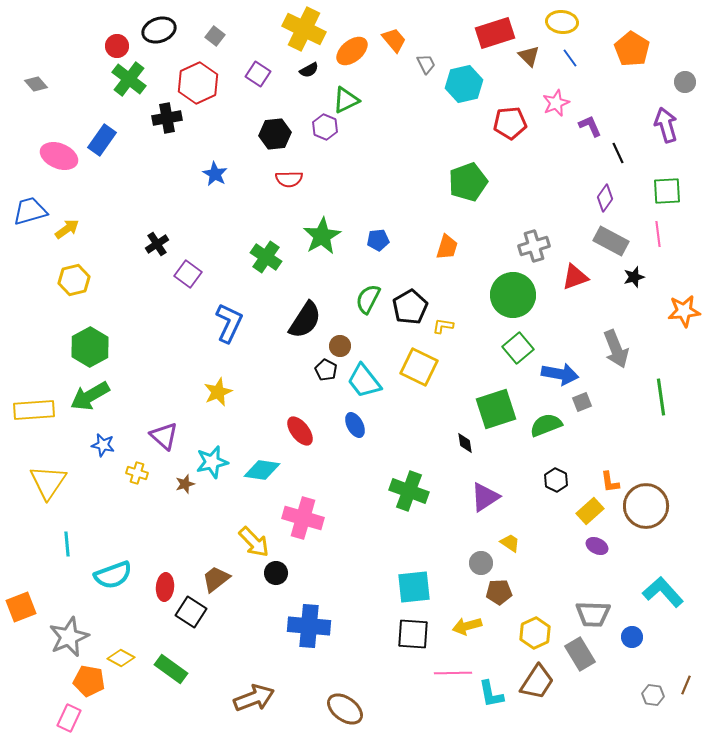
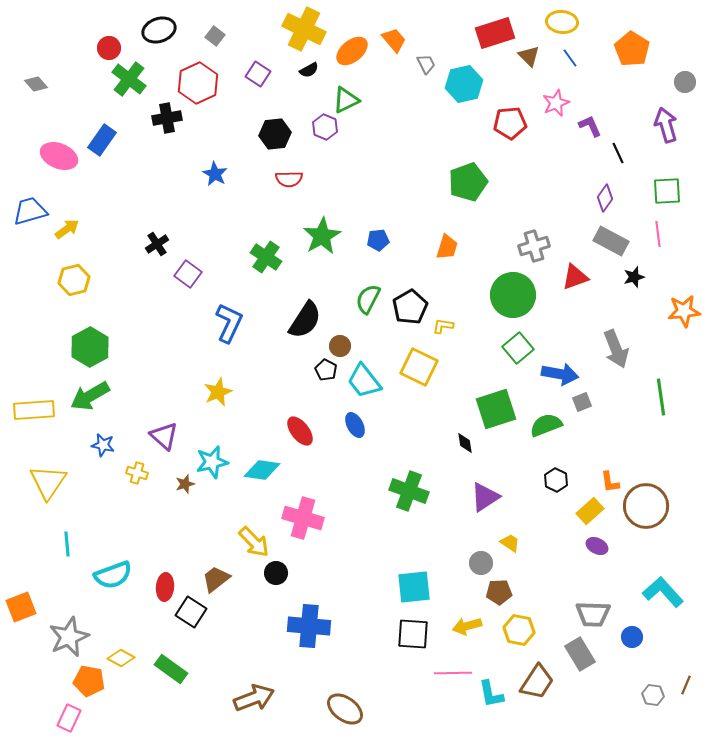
red circle at (117, 46): moved 8 px left, 2 px down
yellow hexagon at (535, 633): moved 16 px left, 3 px up; rotated 24 degrees counterclockwise
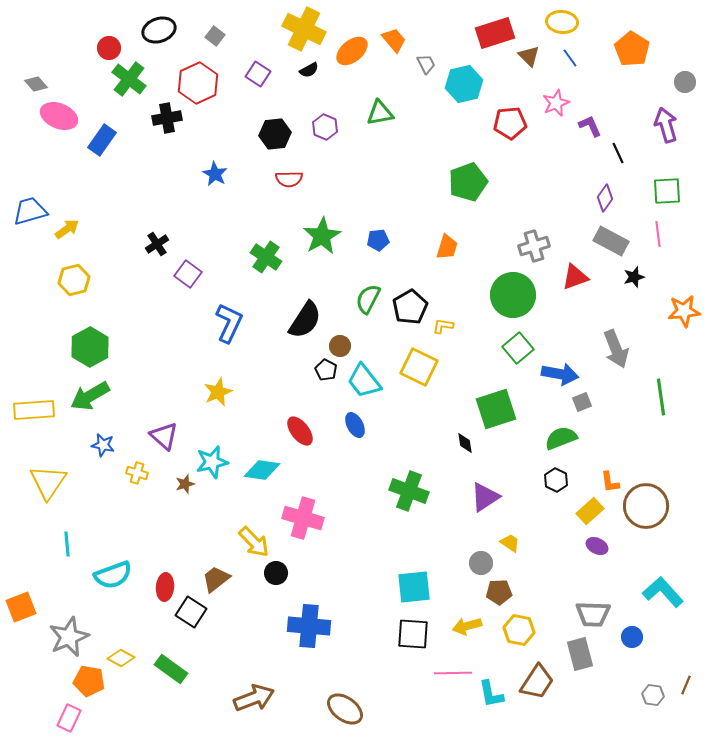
green triangle at (346, 100): moved 34 px right, 13 px down; rotated 16 degrees clockwise
pink ellipse at (59, 156): moved 40 px up
green semicircle at (546, 425): moved 15 px right, 13 px down
gray rectangle at (580, 654): rotated 16 degrees clockwise
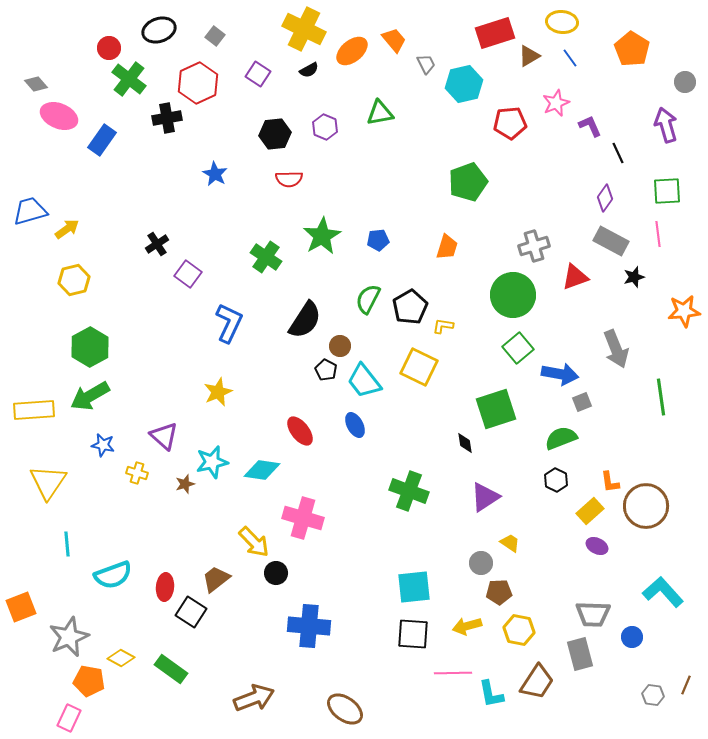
brown triangle at (529, 56): rotated 45 degrees clockwise
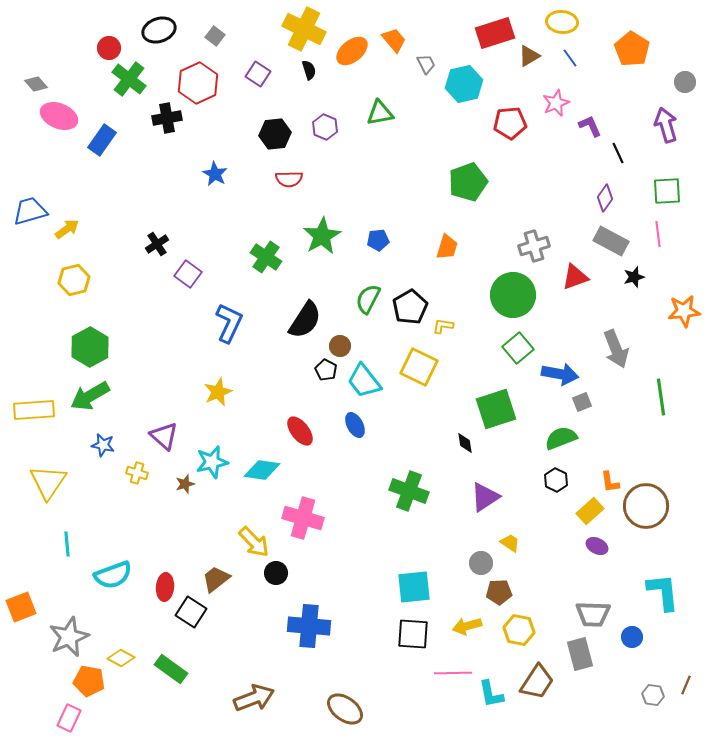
black semicircle at (309, 70): rotated 78 degrees counterclockwise
cyan L-shape at (663, 592): rotated 36 degrees clockwise
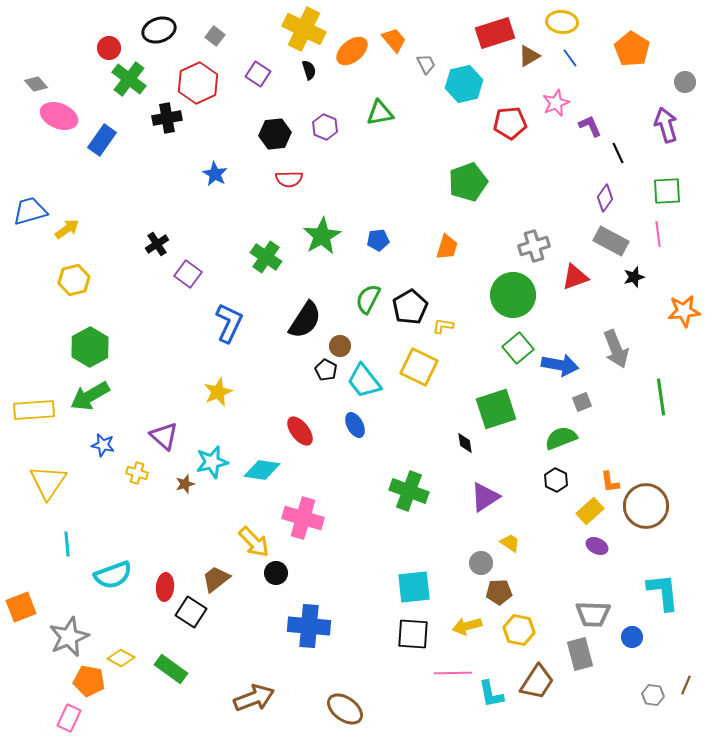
blue arrow at (560, 374): moved 9 px up
